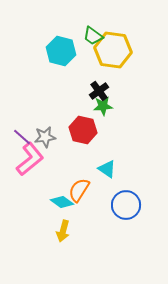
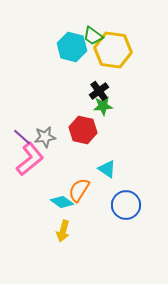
cyan hexagon: moved 11 px right, 4 px up
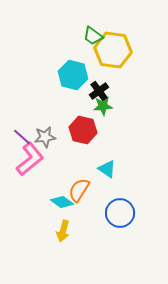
cyan hexagon: moved 1 px right, 28 px down
blue circle: moved 6 px left, 8 px down
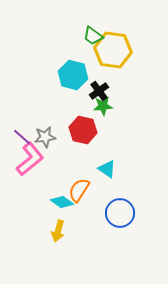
yellow arrow: moved 5 px left
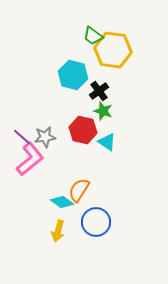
green star: moved 5 px down; rotated 24 degrees clockwise
cyan triangle: moved 27 px up
blue circle: moved 24 px left, 9 px down
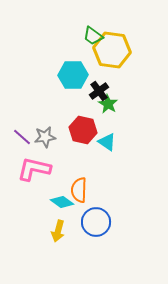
yellow hexagon: moved 1 px left
cyan hexagon: rotated 16 degrees counterclockwise
green star: moved 5 px right, 7 px up; rotated 12 degrees clockwise
pink L-shape: moved 4 px right, 10 px down; rotated 128 degrees counterclockwise
orange semicircle: rotated 30 degrees counterclockwise
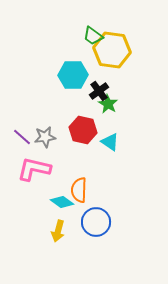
cyan triangle: moved 3 px right
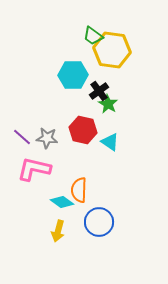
gray star: moved 2 px right, 1 px down; rotated 15 degrees clockwise
blue circle: moved 3 px right
